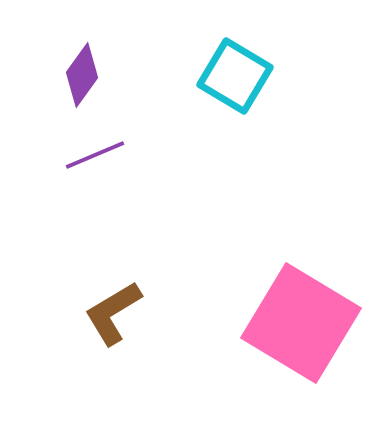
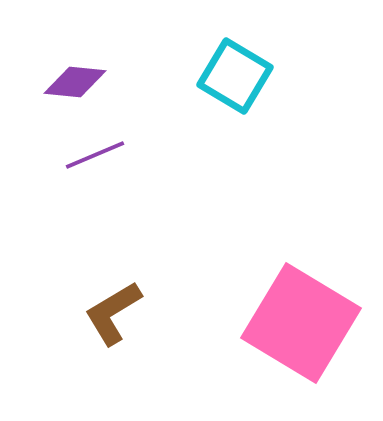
purple diamond: moved 7 px left, 7 px down; rotated 60 degrees clockwise
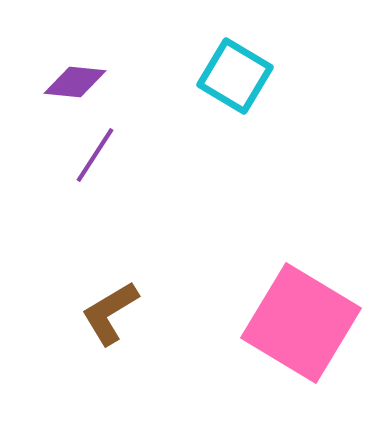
purple line: rotated 34 degrees counterclockwise
brown L-shape: moved 3 px left
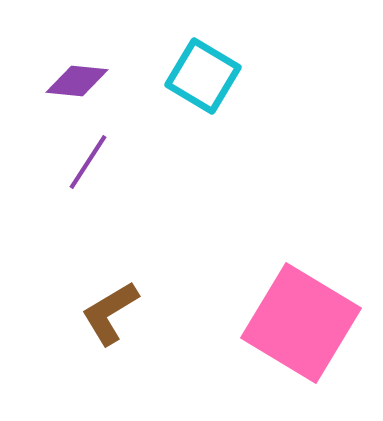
cyan square: moved 32 px left
purple diamond: moved 2 px right, 1 px up
purple line: moved 7 px left, 7 px down
